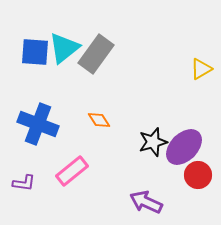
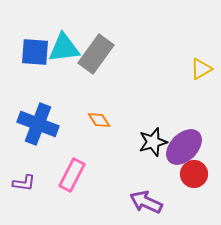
cyan triangle: rotated 32 degrees clockwise
pink rectangle: moved 4 px down; rotated 24 degrees counterclockwise
red circle: moved 4 px left, 1 px up
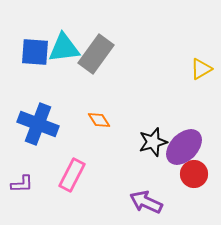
purple L-shape: moved 2 px left, 1 px down; rotated 10 degrees counterclockwise
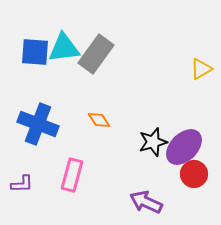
pink rectangle: rotated 12 degrees counterclockwise
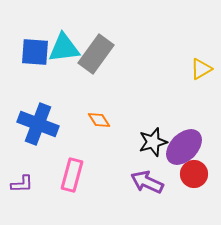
purple arrow: moved 1 px right, 20 px up
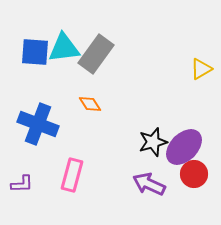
orange diamond: moved 9 px left, 16 px up
purple arrow: moved 2 px right, 2 px down
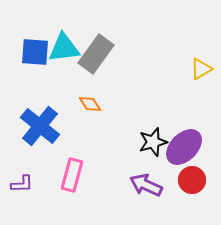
blue cross: moved 2 px right, 2 px down; rotated 18 degrees clockwise
red circle: moved 2 px left, 6 px down
purple arrow: moved 3 px left, 1 px down
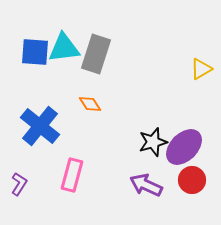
gray rectangle: rotated 18 degrees counterclockwise
purple L-shape: moved 3 px left; rotated 55 degrees counterclockwise
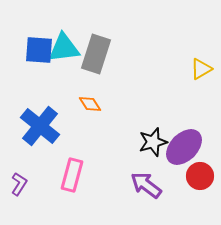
blue square: moved 4 px right, 2 px up
red circle: moved 8 px right, 4 px up
purple arrow: rotated 12 degrees clockwise
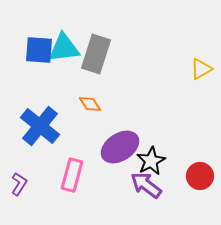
black star: moved 2 px left, 19 px down; rotated 12 degrees counterclockwise
purple ellipse: moved 64 px left; rotated 12 degrees clockwise
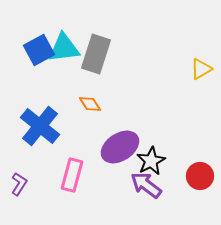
blue square: rotated 32 degrees counterclockwise
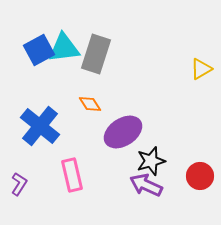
purple ellipse: moved 3 px right, 15 px up
black star: rotated 12 degrees clockwise
pink rectangle: rotated 28 degrees counterclockwise
purple arrow: rotated 12 degrees counterclockwise
